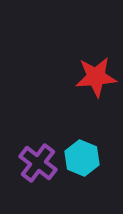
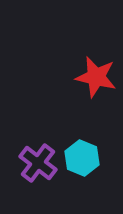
red star: rotated 18 degrees clockwise
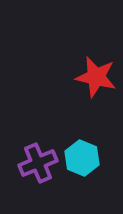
purple cross: rotated 30 degrees clockwise
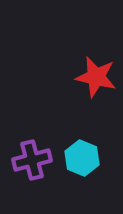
purple cross: moved 6 px left, 3 px up; rotated 9 degrees clockwise
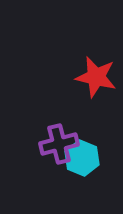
purple cross: moved 27 px right, 16 px up
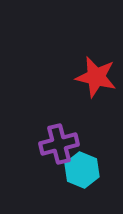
cyan hexagon: moved 12 px down
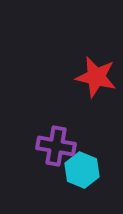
purple cross: moved 3 px left, 2 px down; rotated 24 degrees clockwise
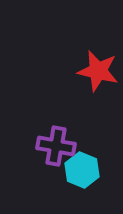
red star: moved 2 px right, 6 px up
